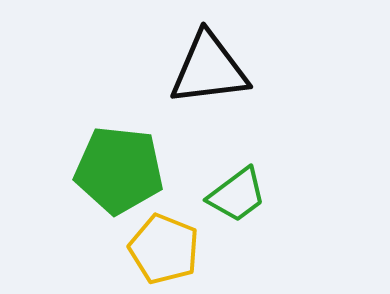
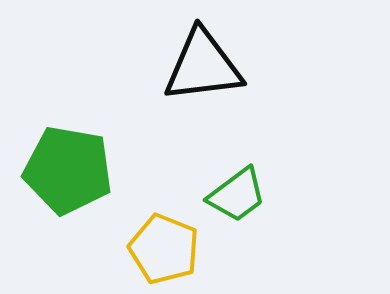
black triangle: moved 6 px left, 3 px up
green pentagon: moved 51 px left; rotated 4 degrees clockwise
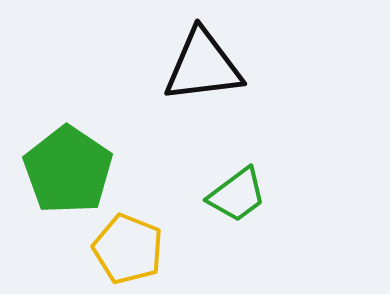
green pentagon: rotated 24 degrees clockwise
yellow pentagon: moved 36 px left
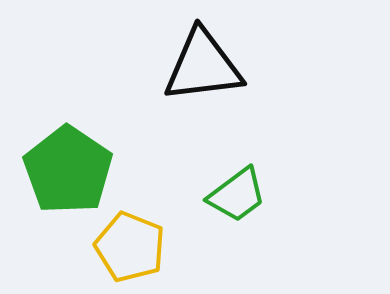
yellow pentagon: moved 2 px right, 2 px up
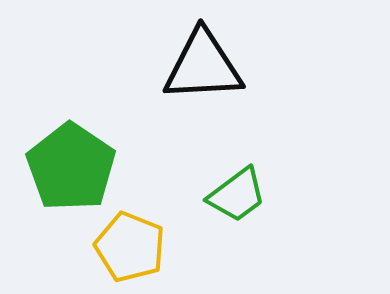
black triangle: rotated 4 degrees clockwise
green pentagon: moved 3 px right, 3 px up
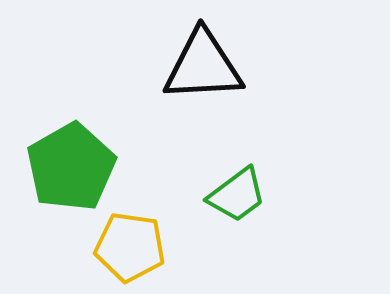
green pentagon: rotated 8 degrees clockwise
yellow pentagon: rotated 14 degrees counterclockwise
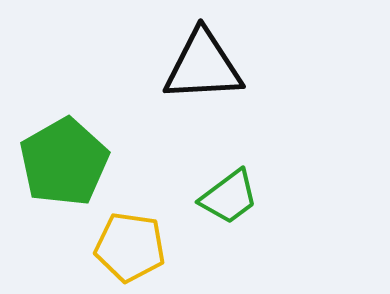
green pentagon: moved 7 px left, 5 px up
green trapezoid: moved 8 px left, 2 px down
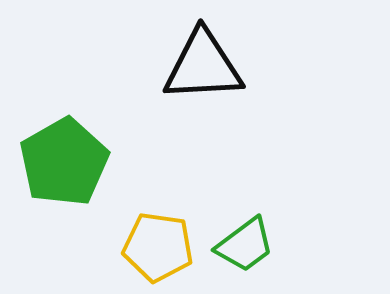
green trapezoid: moved 16 px right, 48 px down
yellow pentagon: moved 28 px right
